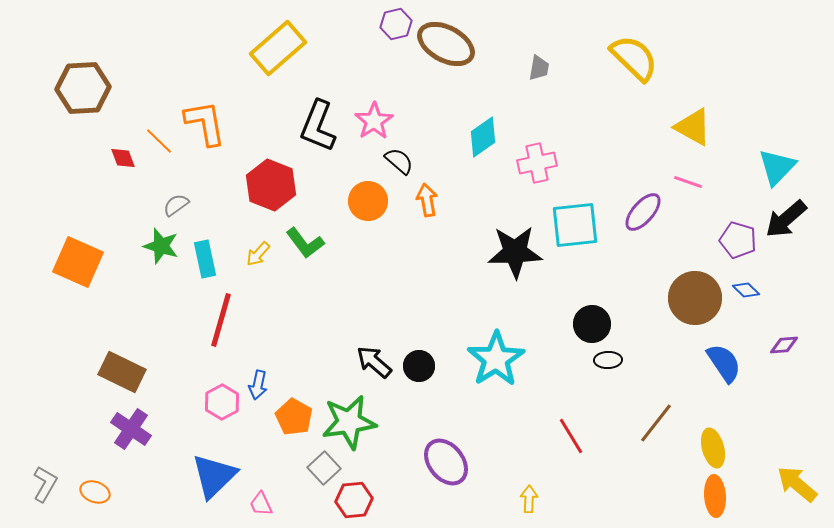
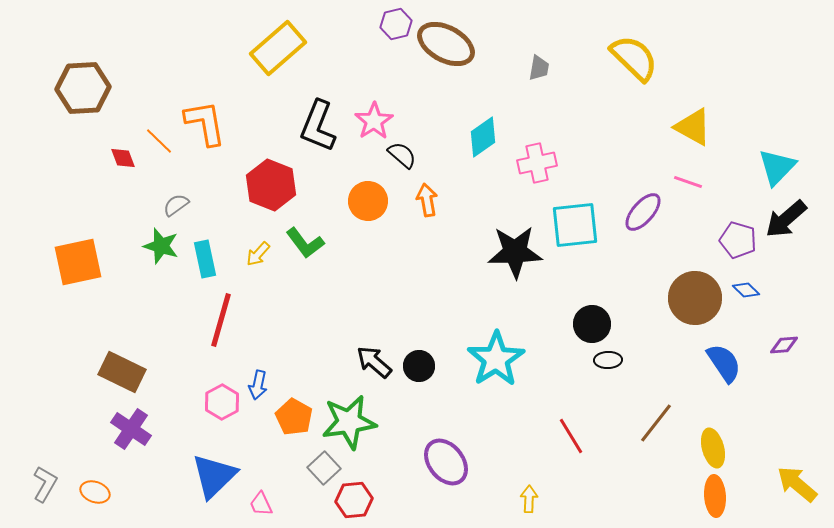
black semicircle at (399, 161): moved 3 px right, 6 px up
orange square at (78, 262): rotated 36 degrees counterclockwise
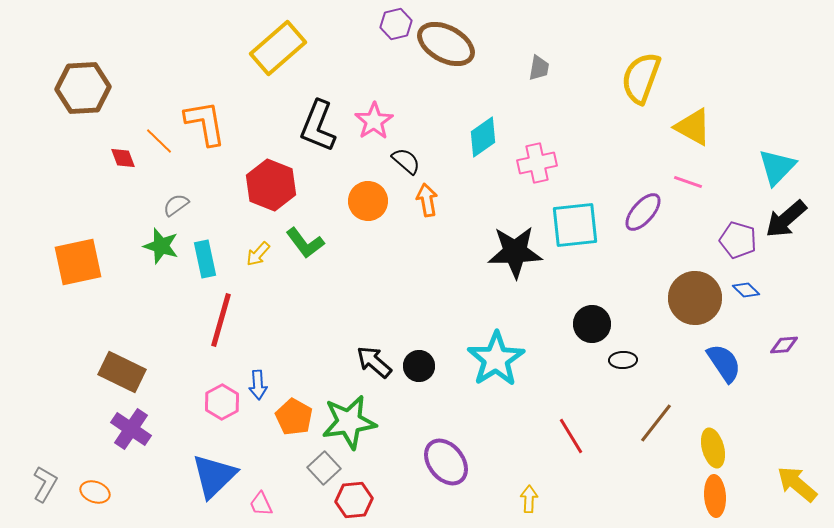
yellow semicircle at (634, 58): moved 7 px right, 20 px down; rotated 114 degrees counterclockwise
black semicircle at (402, 155): moved 4 px right, 6 px down
black ellipse at (608, 360): moved 15 px right
blue arrow at (258, 385): rotated 16 degrees counterclockwise
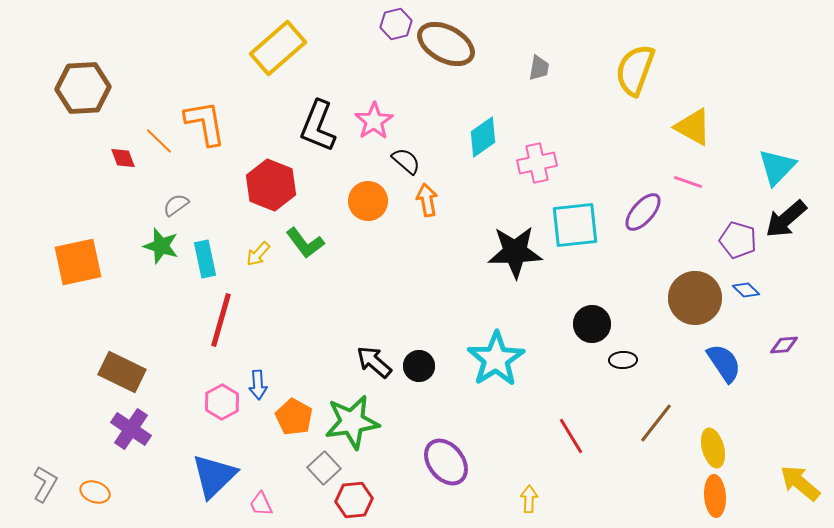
yellow semicircle at (641, 78): moved 6 px left, 8 px up
green star at (349, 422): moved 3 px right
yellow arrow at (797, 484): moved 3 px right, 1 px up
